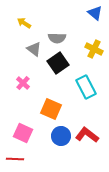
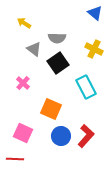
red L-shape: moved 1 px left, 1 px down; rotated 95 degrees clockwise
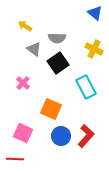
yellow arrow: moved 1 px right, 3 px down
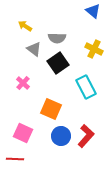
blue triangle: moved 2 px left, 2 px up
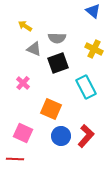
gray triangle: rotated 14 degrees counterclockwise
black square: rotated 15 degrees clockwise
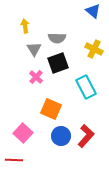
yellow arrow: rotated 48 degrees clockwise
gray triangle: rotated 35 degrees clockwise
pink cross: moved 13 px right, 6 px up
pink square: rotated 18 degrees clockwise
red line: moved 1 px left, 1 px down
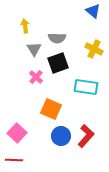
cyan rectangle: rotated 55 degrees counterclockwise
pink square: moved 6 px left
